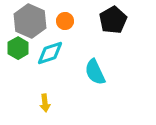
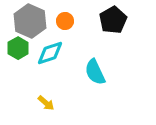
yellow arrow: moved 1 px right; rotated 42 degrees counterclockwise
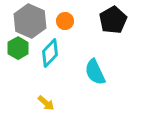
cyan diamond: rotated 28 degrees counterclockwise
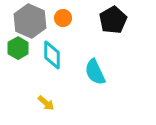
orange circle: moved 2 px left, 3 px up
cyan diamond: moved 2 px right, 2 px down; rotated 44 degrees counterclockwise
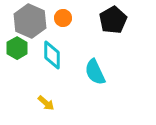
green hexagon: moved 1 px left
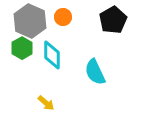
orange circle: moved 1 px up
green hexagon: moved 5 px right
